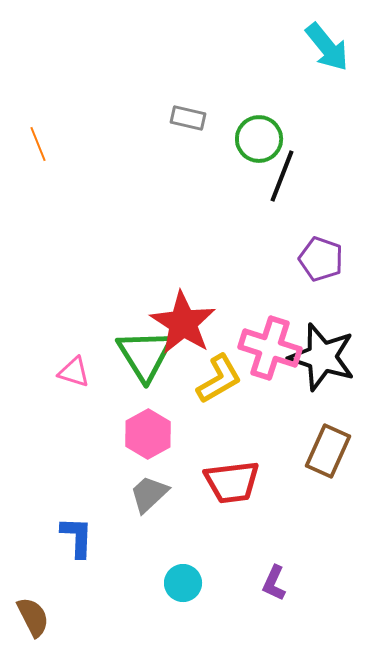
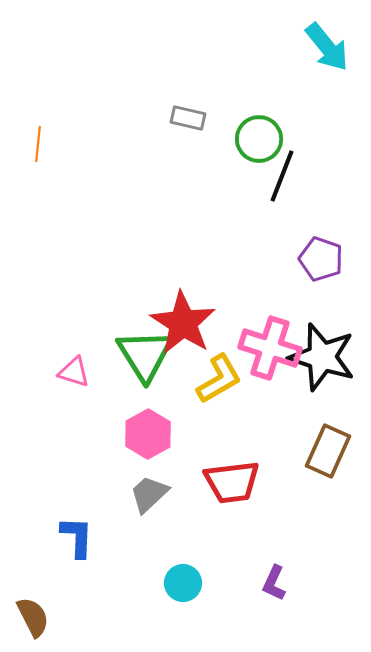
orange line: rotated 28 degrees clockwise
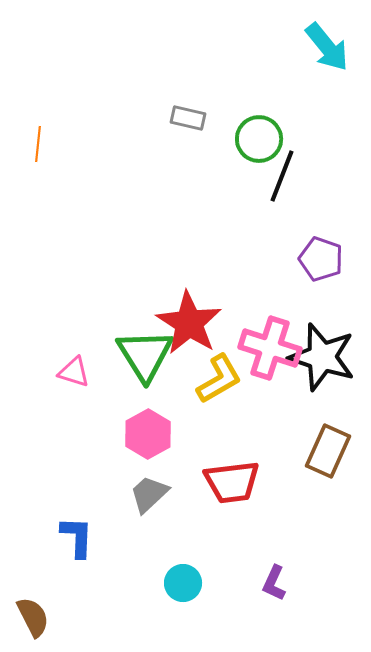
red star: moved 6 px right
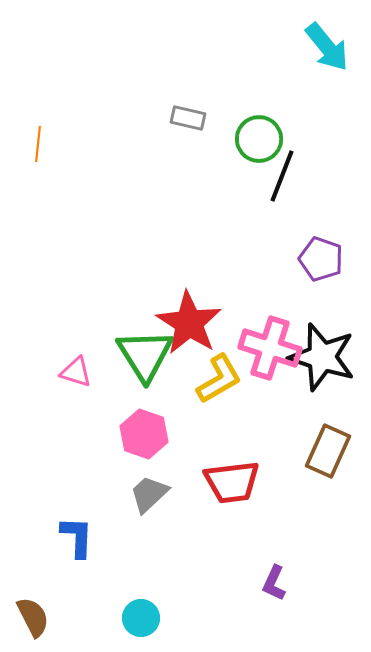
pink triangle: moved 2 px right
pink hexagon: moved 4 px left; rotated 12 degrees counterclockwise
cyan circle: moved 42 px left, 35 px down
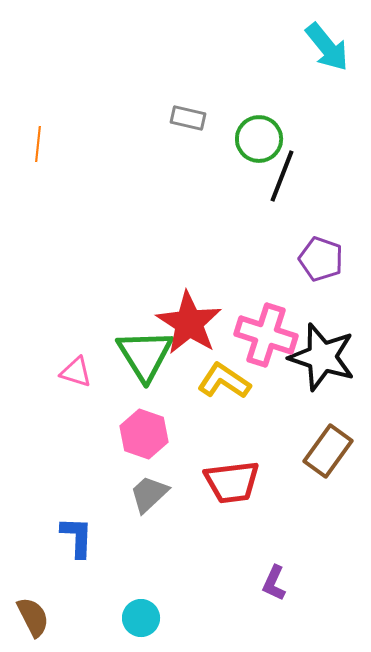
pink cross: moved 4 px left, 13 px up
yellow L-shape: moved 5 px right, 2 px down; rotated 116 degrees counterclockwise
brown rectangle: rotated 12 degrees clockwise
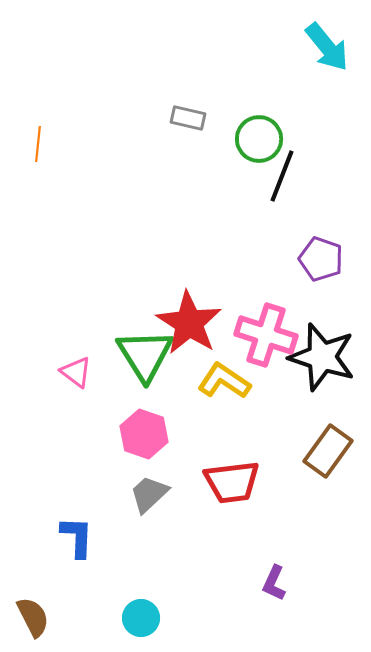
pink triangle: rotated 20 degrees clockwise
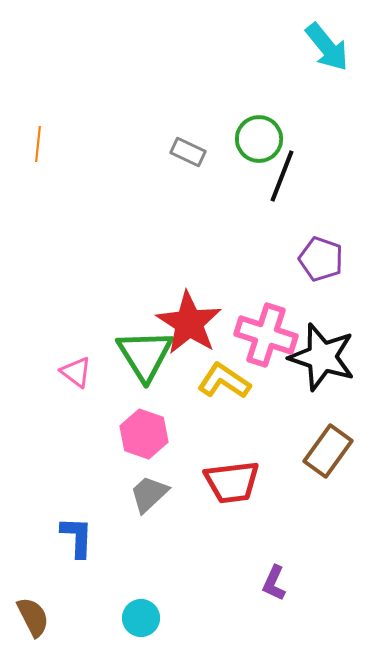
gray rectangle: moved 34 px down; rotated 12 degrees clockwise
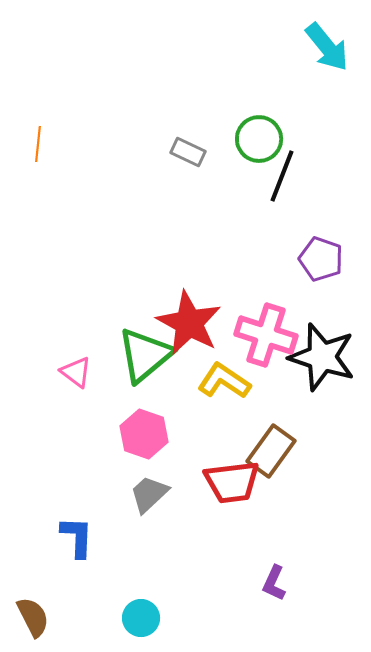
red star: rotated 4 degrees counterclockwise
green triangle: rotated 22 degrees clockwise
brown rectangle: moved 57 px left
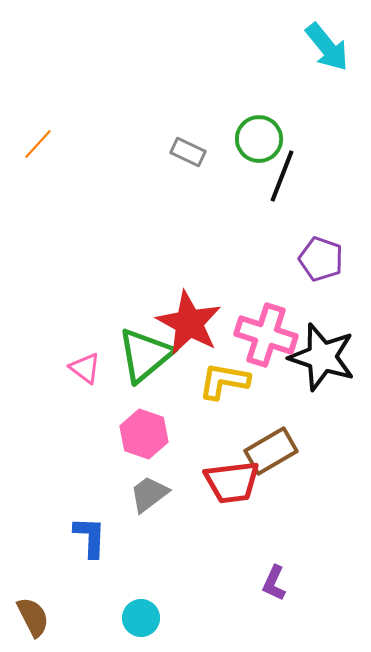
orange line: rotated 36 degrees clockwise
pink triangle: moved 9 px right, 4 px up
yellow L-shape: rotated 24 degrees counterclockwise
brown rectangle: rotated 24 degrees clockwise
gray trapezoid: rotated 6 degrees clockwise
blue L-shape: moved 13 px right
